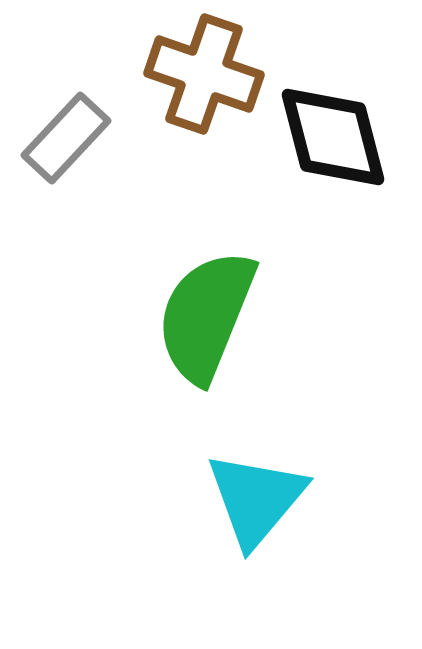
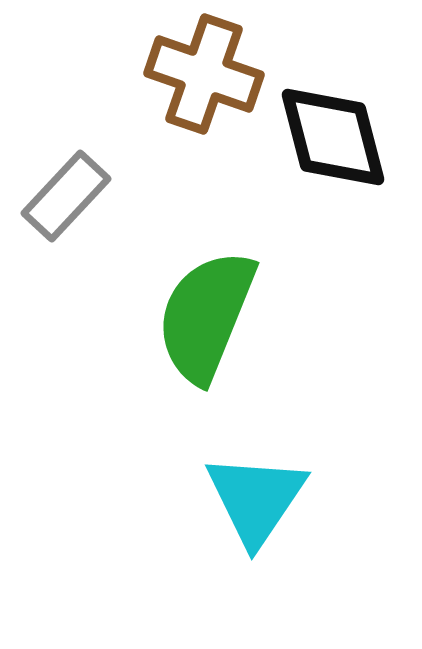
gray rectangle: moved 58 px down
cyan triangle: rotated 6 degrees counterclockwise
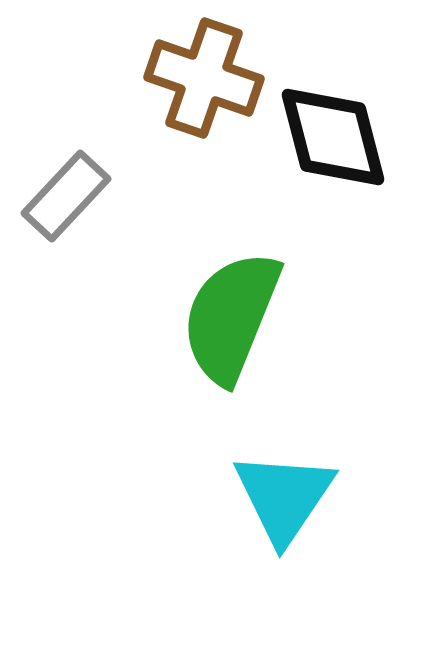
brown cross: moved 4 px down
green semicircle: moved 25 px right, 1 px down
cyan triangle: moved 28 px right, 2 px up
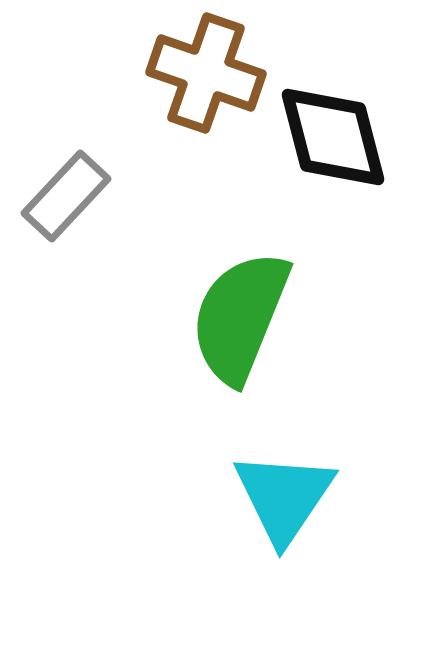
brown cross: moved 2 px right, 5 px up
green semicircle: moved 9 px right
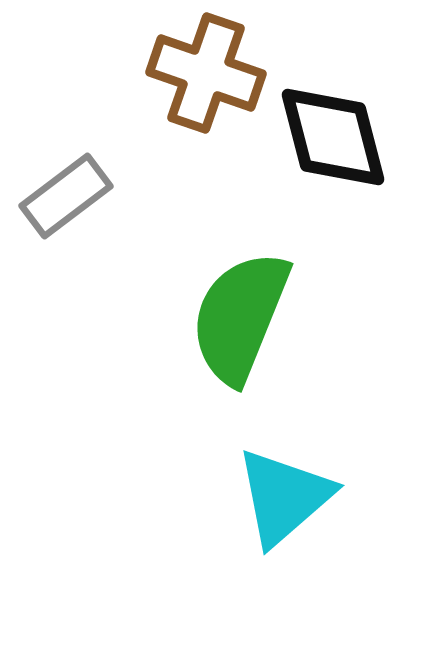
gray rectangle: rotated 10 degrees clockwise
cyan triangle: rotated 15 degrees clockwise
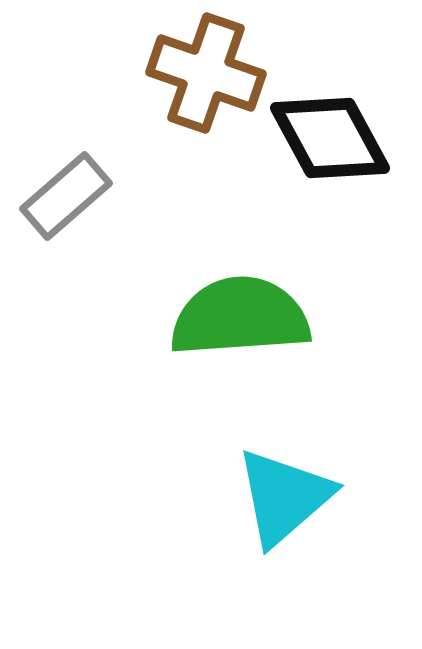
black diamond: moved 3 px left, 1 px down; rotated 14 degrees counterclockwise
gray rectangle: rotated 4 degrees counterclockwise
green semicircle: rotated 64 degrees clockwise
